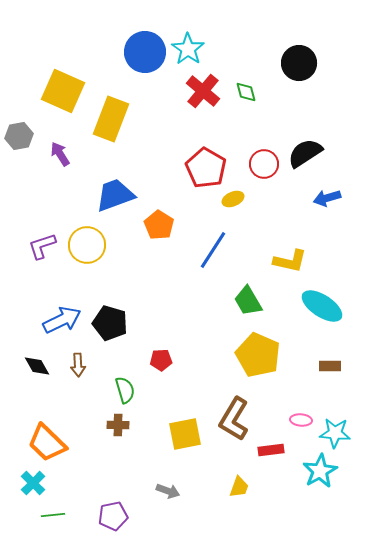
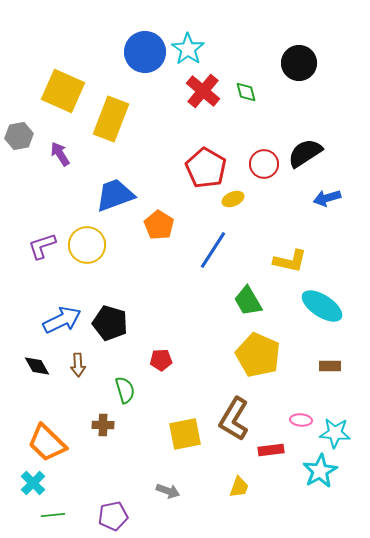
brown cross at (118, 425): moved 15 px left
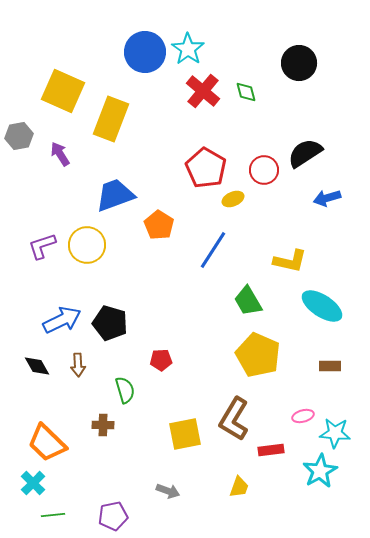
red circle at (264, 164): moved 6 px down
pink ellipse at (301, 420): moved 2 px right, 4 px up; rotated 20 degrees counterclockwise
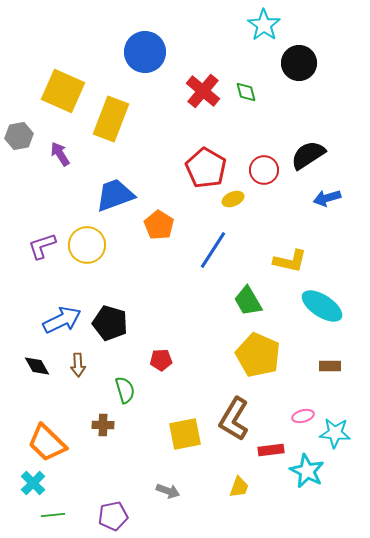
cyan star at (188, 49): moved 76 px right, 24 px up
black semicircle at (305, 153): moved 3 px right, 2 px down
cyan star at (320, 471): moved 13 px left; rotated 16 degrees counterclockwise
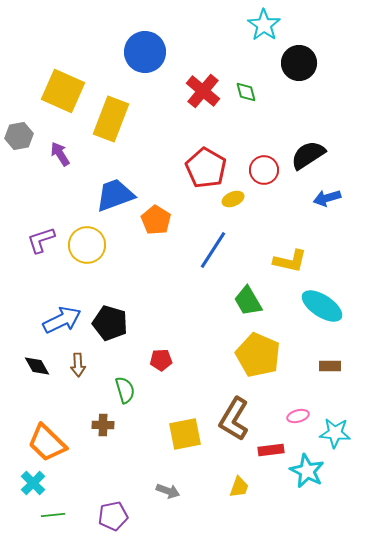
orange pentagon at (159, 225): moved 3 px left, 5 px up
purple L-shape at (42, 246): moved 1 px left, 6 px up
pink ellipse at (303, 416): moved 5 px left
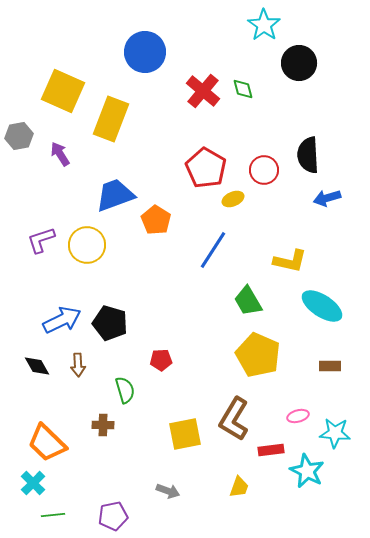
green diamond at (246, 92): moved 3 px left, 3 px up
black semicircle at (308, 155): rotated 60 degrees counterclockwise
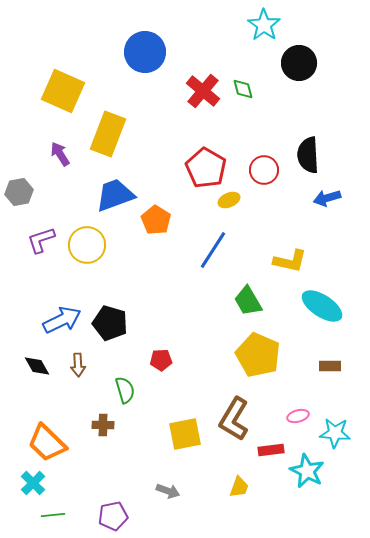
yellow rectangle at (111, 119): moved 3 px left, 15 px down
gray hexagon at (19, 136): moved 56 px down
yellow ellipse at (233, 199): moved 4 px left, 1 px down
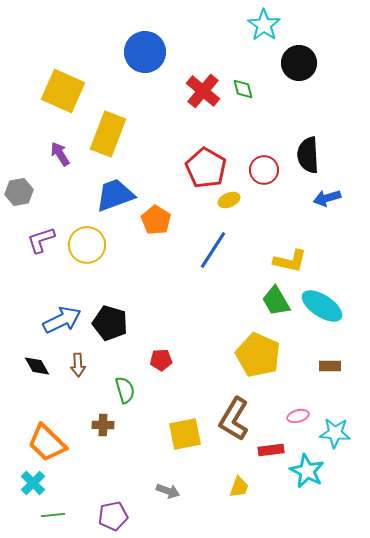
green trapezoid at (248, 301): moved 28 px right
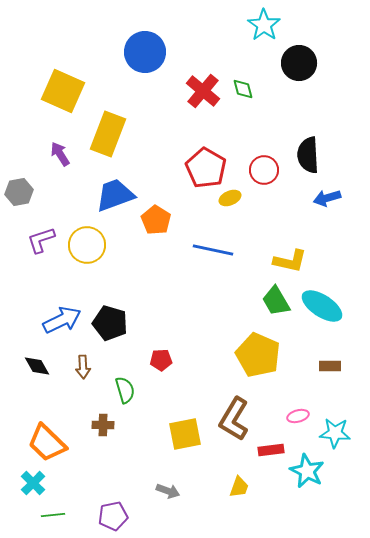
yellow ellipse at (229, 200): moved 1 px right, 2 px up
blue line at (213, 250): rotated 69 degrees clockwise
brown arrow at (78, 365): moved 5 px right, 2 px down
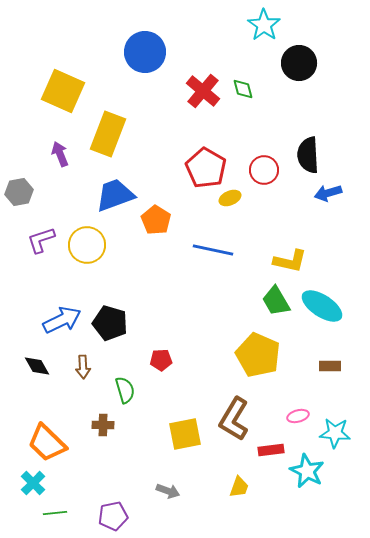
purple arrow at (60, 154): rotated 10 degrees clockwise
blue arrow at (327, 198): moved 1 px right, 5 px up
green line at (53, 515): moved 2 px right, 2 px up
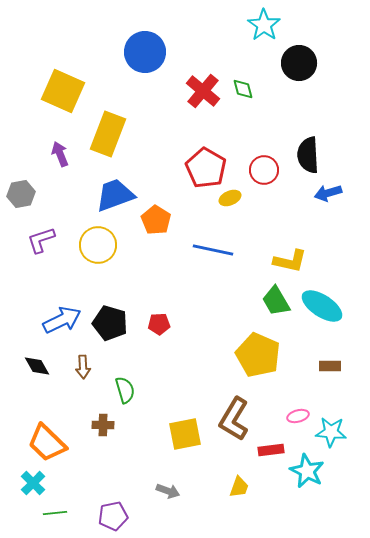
gray hexagon at (19, 192): moved 2 px right, 2 px down
yellow circle at (87, 245): moved 11 px right
red pentagon at (161, 360): moved 2 px left, 36 px up
cyan star at (335, 433): moved 4 px left, 1 px up
